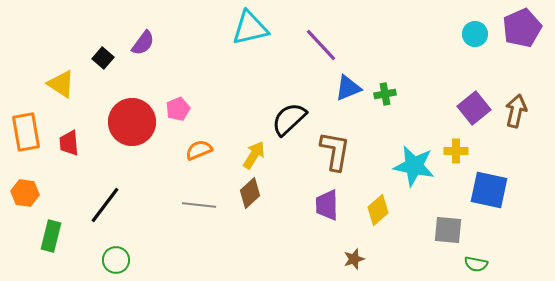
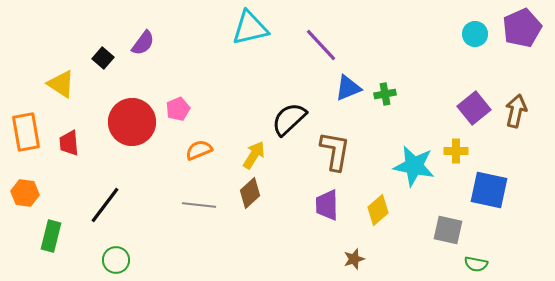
gray square: rotated 8 degrees clockwise
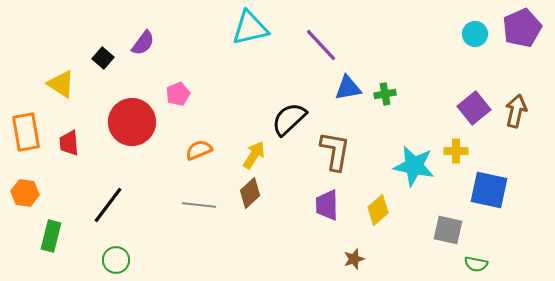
blue triangle: rotated 12 degrees clockwise
pink pentagon: moved 15 px up
black line: moved 3 px right
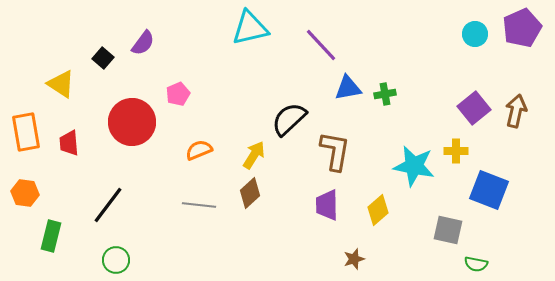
blue square: rotated 9 degrees clockwise
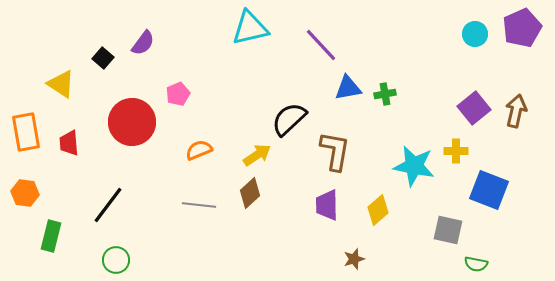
yellow arrow: moved 3 px right; rotated 24 degrees clockwise
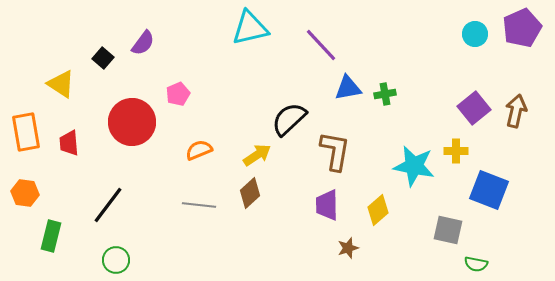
brown star: moved 6 px left, 11 px up
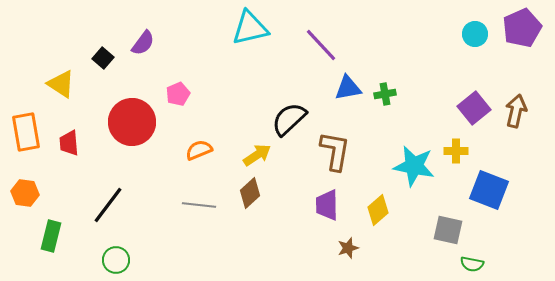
green semicircle: moved 4 px left
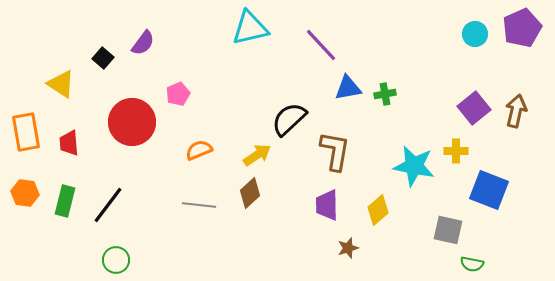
green rectangle: moved 14 px right, 35 px up
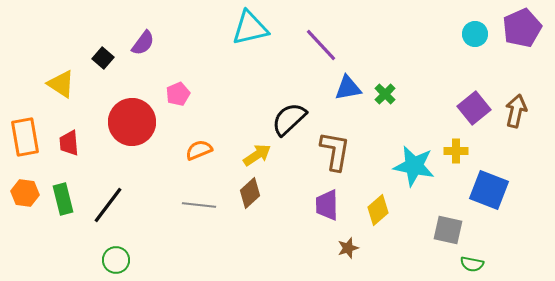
green cross: rotated 35 degrees counterclockwise
orange rectangle: moved 1 px left, 5 px down
green rectangle: moved 2 px left, 2 px up; rotated 28 degrees counterclockwise
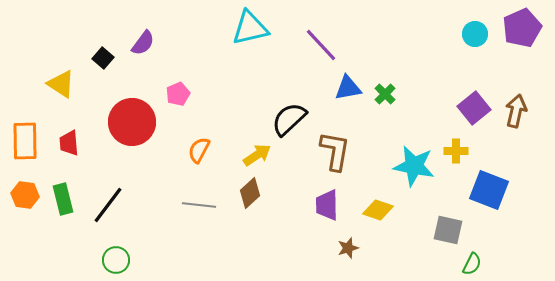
orange rectangle: moved 4 px down; rotated 9 degrees clockwise
orange semicircle: rotated 40 degrees counterclockwise
orange hexagon: moved 2 px down
yellow diamond: rotated 60 degrees clockwise
green semicircle: rotated 75 degrees counterclockwise
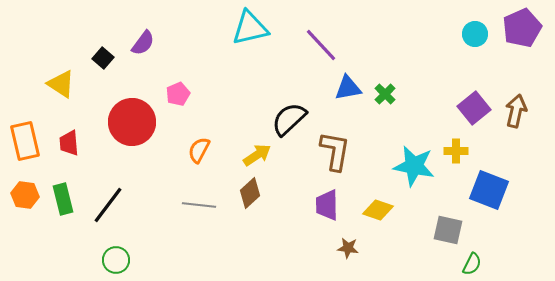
orange rectangle: rotated 12 degrees counterclockwise
brown star: rotated 25 degrees clockwise
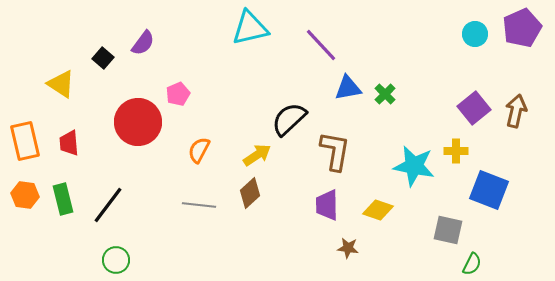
red circle: moved 6 px right
